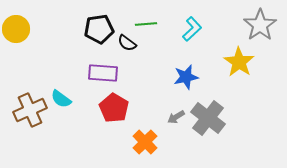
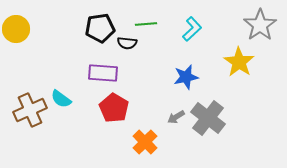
black pentagon: moved 1 px right, 1 px up
black semicircle: rotated 30 degrees counterclockwise
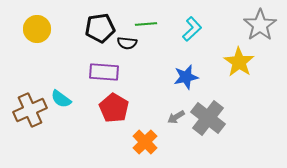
yellow circle: moved 21 px right
purple rectangle: moved 1 px right, 1 px up
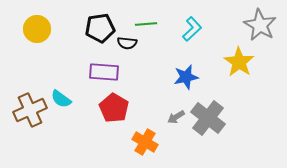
gray star: rotated 8 degrees counterclockwise
orange cross: rotated 15 degrees counterclockwise
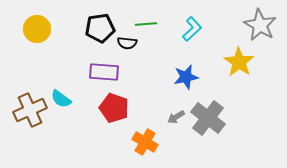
red pentagon: rotated 12 degrees counterclockwise
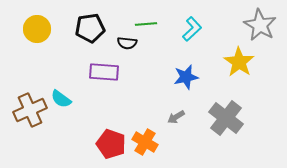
black pentagon: moved 10 px left
red pentagon: moved 3 px left, 36 px down
gray cross: moved 18 px right
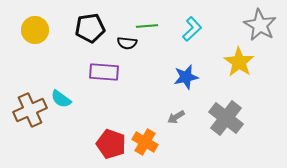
green line: moved 1 px right, 2 px down
yellow circle: moved 2 px left, 1 px down
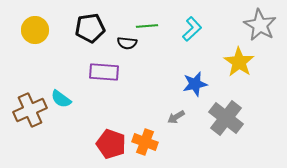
blue star: moved 9 px right, 7 px down
orange cross: rotated 10 degrees counterclockwise
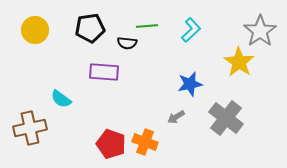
gray star: moved 6 px down; rotated 8 degrees clockwise
cyan L-shape: moved 1 px left, 1 px down
blue star: moved 5 px left
brown cross: moved 18 px down; rotated 12 degrees clockwise
